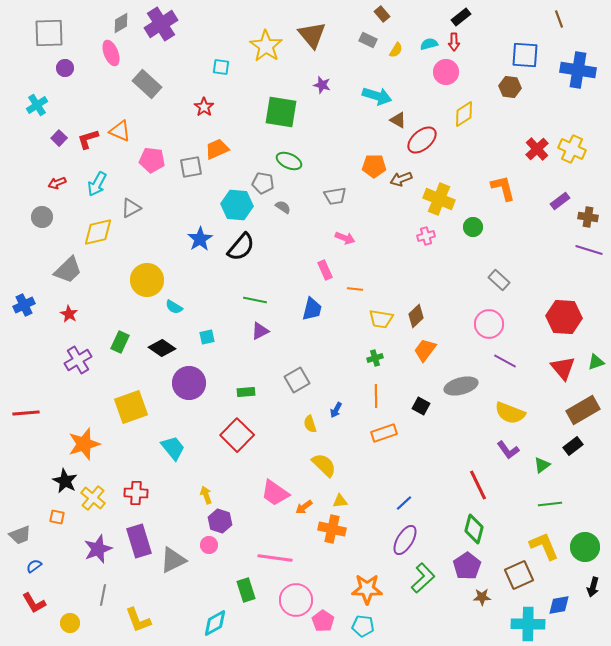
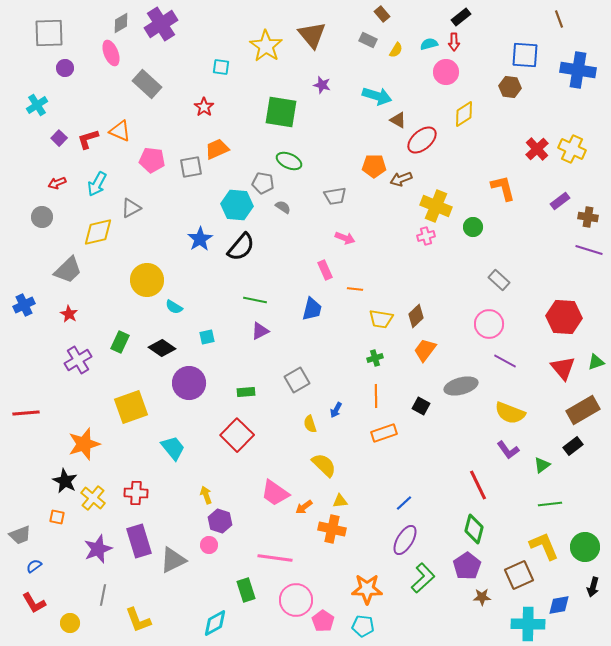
yellow cross at (439, 199): moved 3 px left, 7 px down
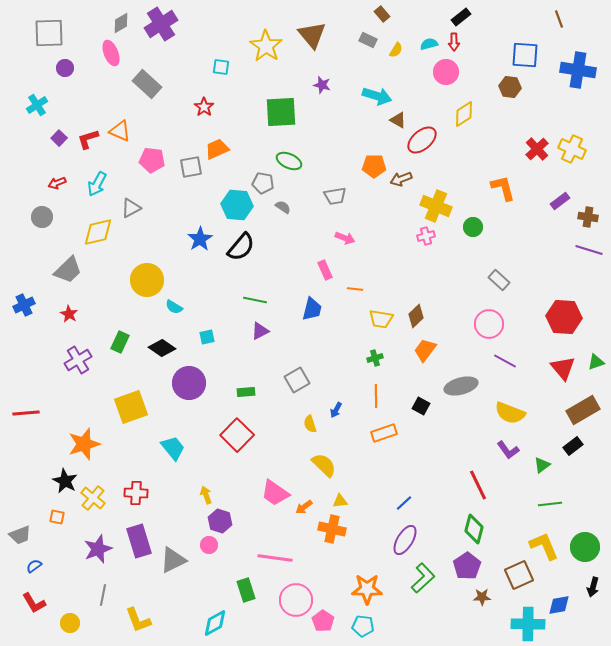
green square at (281, 112): rotated 12 degrees counterclockwise
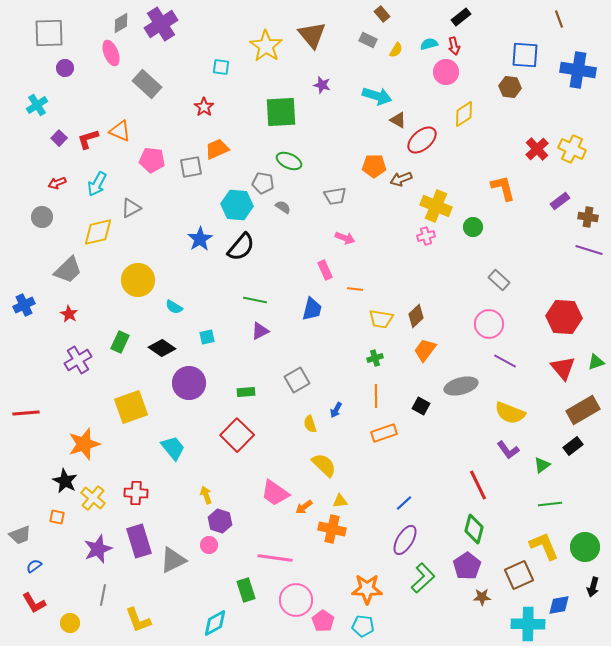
red arrow at (454, 42): moved 4 px down; rotated 12 degrees counterclockwise
yellow circle at (147, 280): moved 9 px left
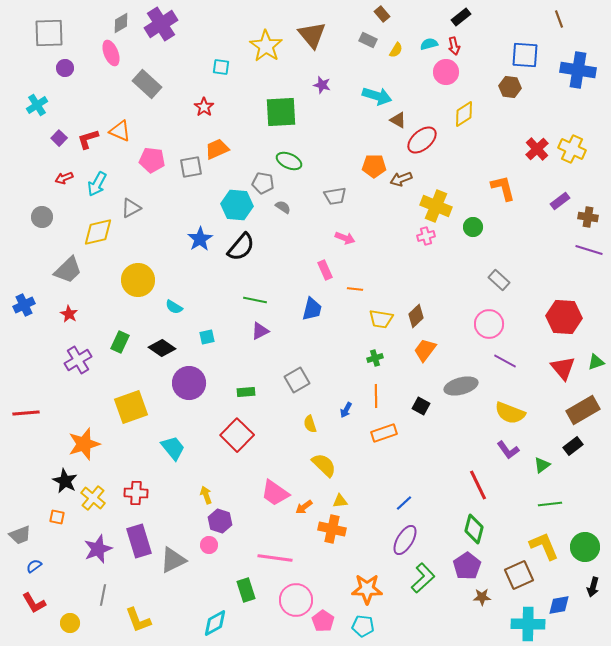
red arrow at (57, 183): moved 7 px right, 5 px up
blue arrow at (336, 410): moved 10 px right
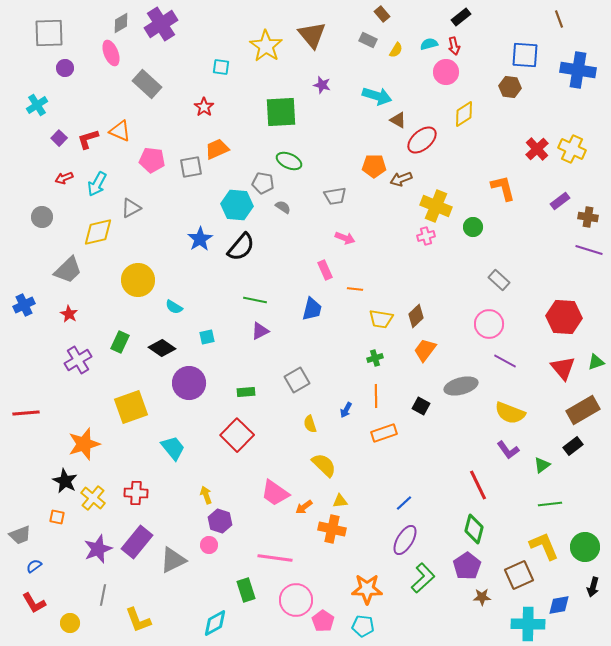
purple rectangle at (139, 541): moved 2 px left, 1 px down; rotated 56 degrees clockwise
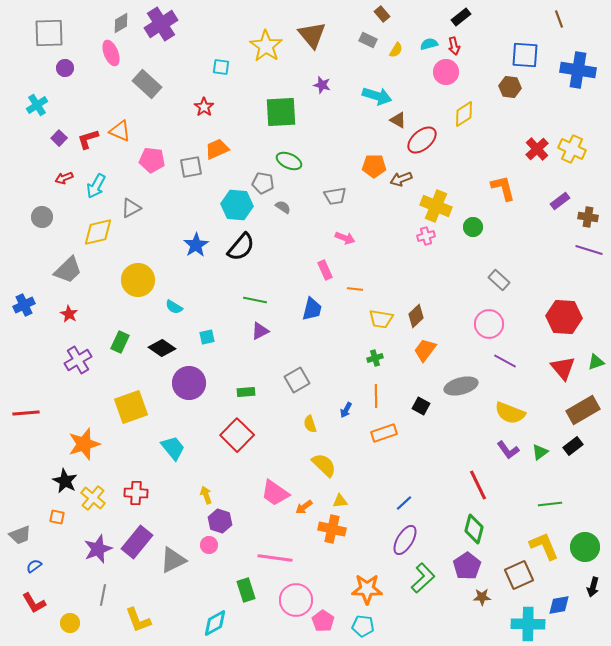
cyan arrow at (97, 184): moved 1 px left, 2 px down
blue star at (200, 239): moved 4 px left, 6 px down
green triangle at (542, 465): moved 2 px left, 13 px up
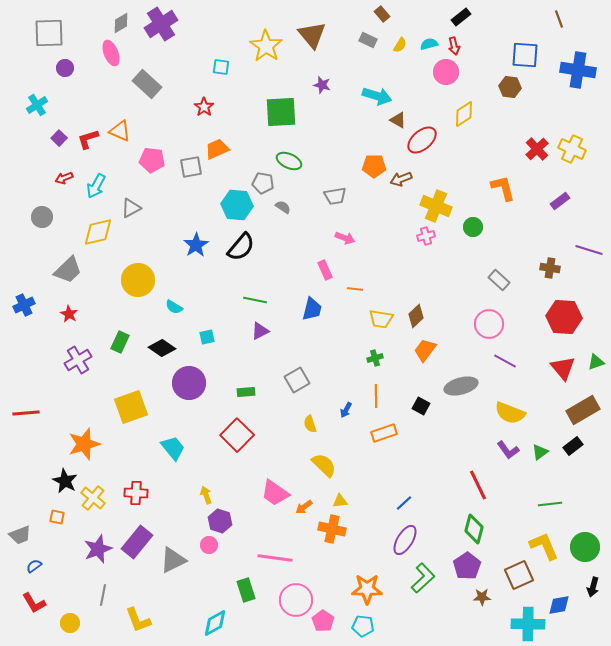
yellow semicircle at (396, 50): moved 4 px right, 5 px up
brown cross at (588, 217): moved 38 px left, 51 px down
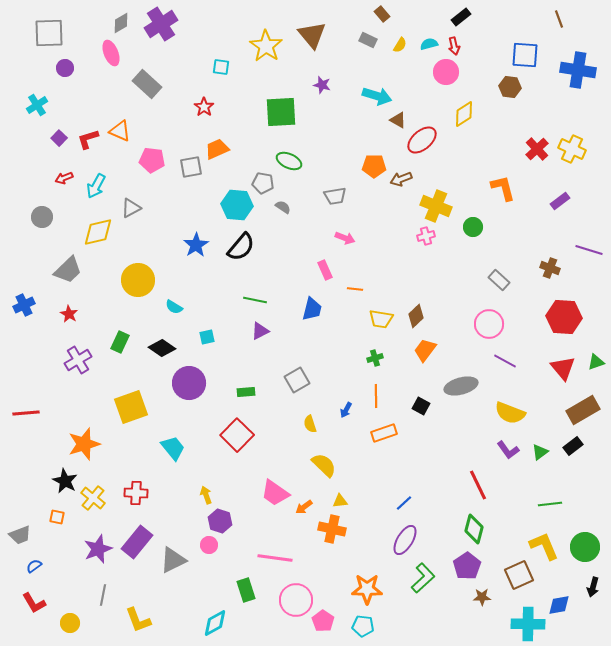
brown cross at (550, 268): rotated 12 degrees clockwise
